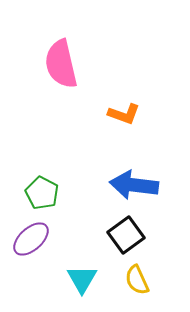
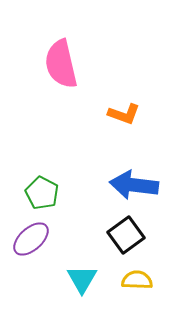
yellow semicircle: rotated 116 degrees clockwise
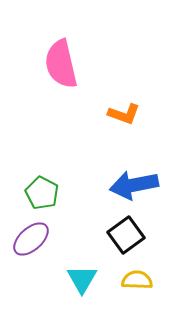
blue arrow: rotated 18 degrees counterclockwise
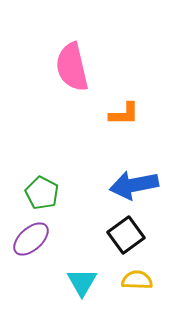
pink semicircle: moved 11 px right, 3 px down
orange L-shape: rotated 20 degrees counterclockwise
cyan triangle: moved 3 px down
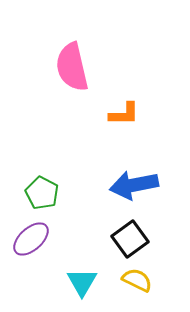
black square: moved 4 px right, 4 px down
yellow semicircle: rotated 24 degrees clockwise
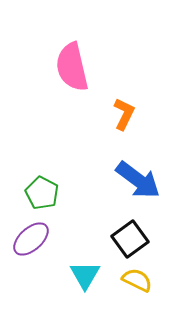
orange L-shape: rotated 64 degrees counterclockwise
blue arrow: moved 4 px right, 5 px up; rotated 132 degrees counterclockwise
cyan triangle: moved 3 px right, 7 px up
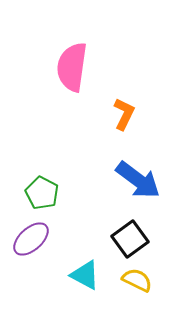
pink semicircle: rotated 21 degrees clockwise
cyan triangle: rotated 32 degrees counterclockwise
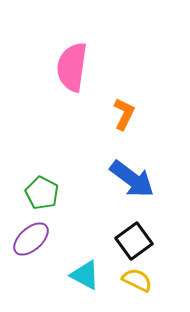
blue arrow: moved 6 px left, 1 px up
black square: moved 4 px right, 2 px down
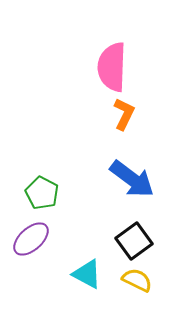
pink semicircle: moved 40 px right; rotated 6 degrees counterclockwise
cyan triangle: moved 2 px right, 1 px up
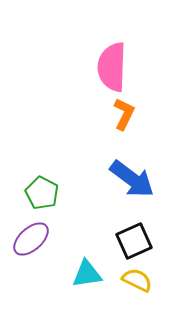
black square: rotated 12 degrees clockwise
cyan triangle: rotated 36 degrees counterclockwise
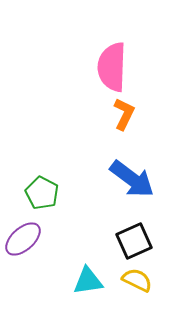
purple ellipse: moved 8 px left
cyan triangle: moved 1 px right, 7 px down
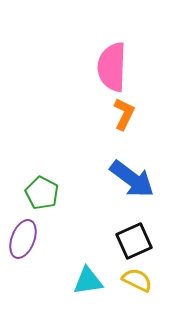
purple ellipse: rotated 27 degrees counterclockwise
